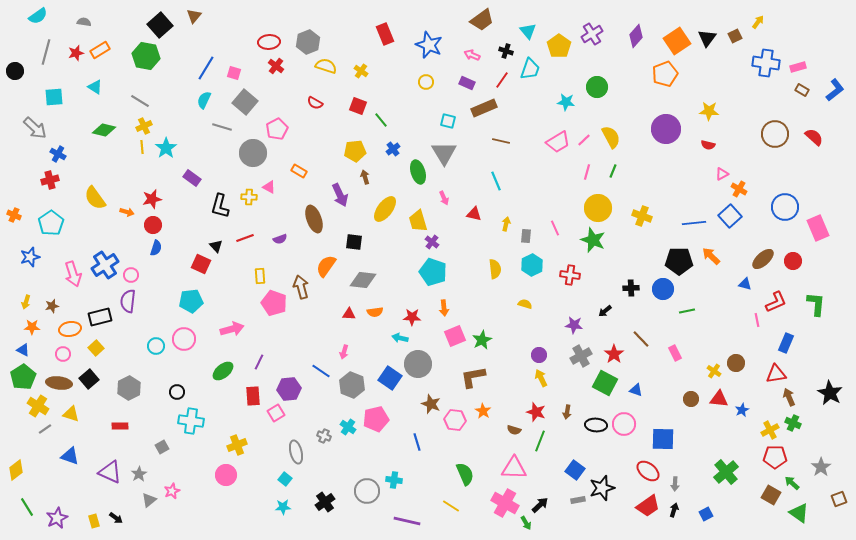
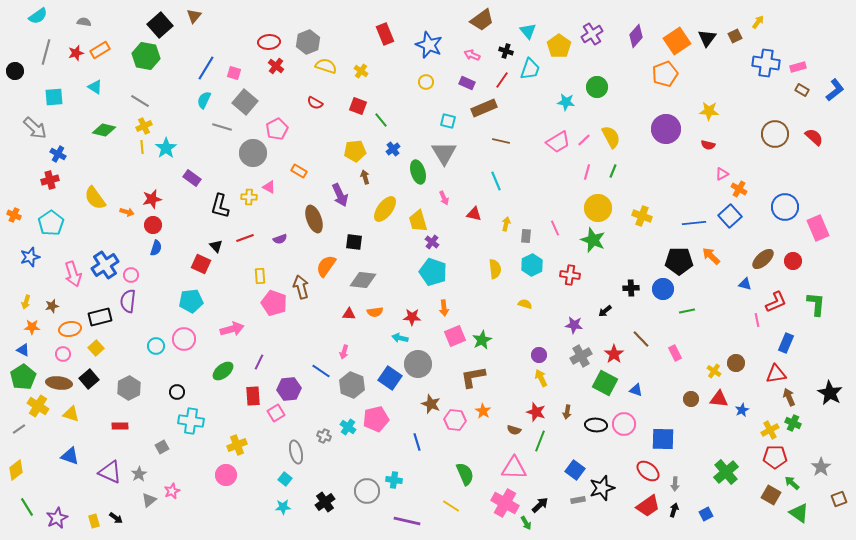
gray line at (45, 429): moved 26 px left
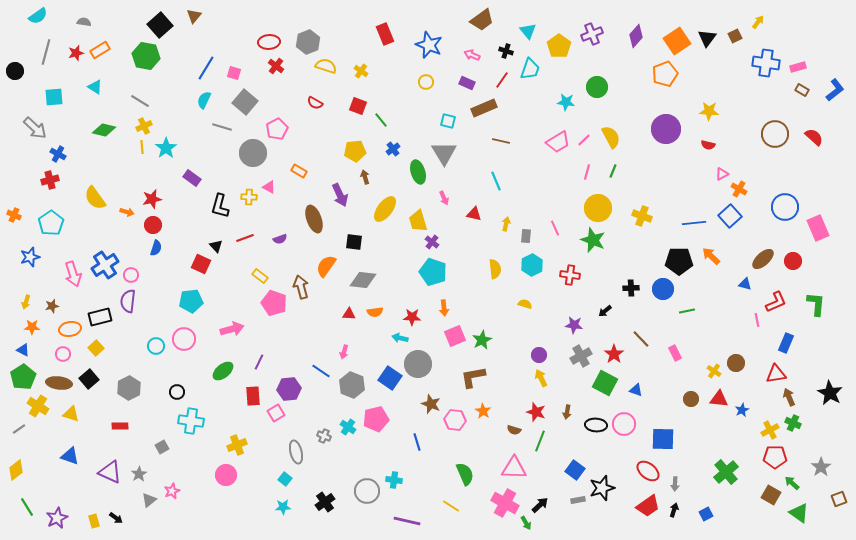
purple cross at (592, 34): rotated 10 degrees clockwise
yellow rectangle at (260, 276): rotated 49 degrees counterclockwise
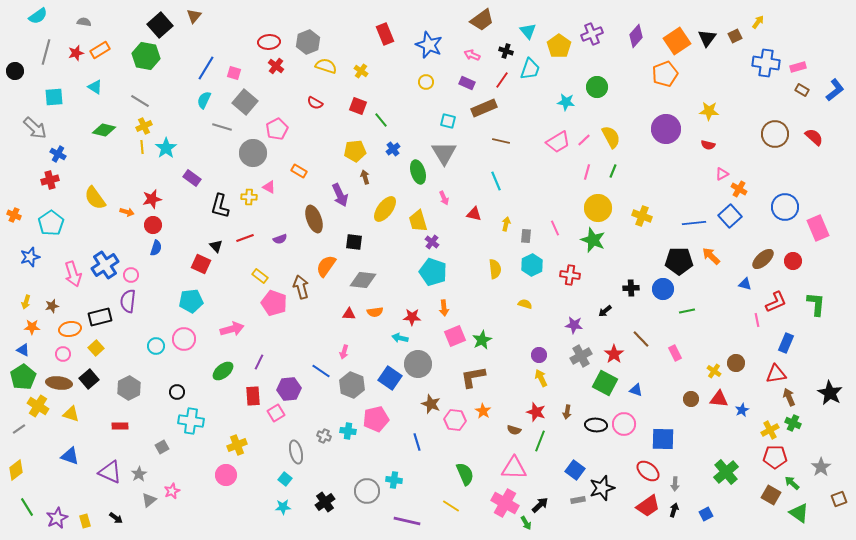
cyan cross at (348, 427): moved 4 px down; rotated 28 degrees counterclockwise
yellow rectangle at (94, 521): moved 9 px left
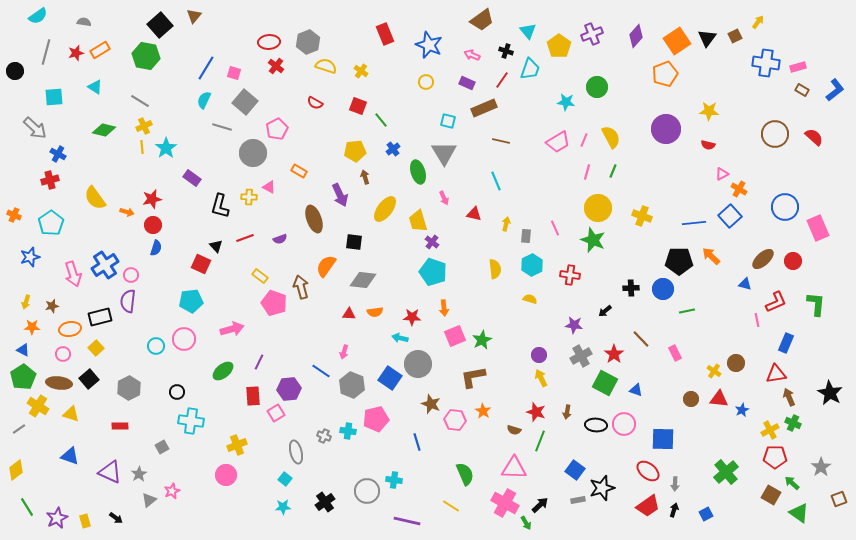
pink line at (584, 140): rotated 24 degrees counterclockwise
yellow semicircle at (525, 304): moved 5 px right, 5 px up
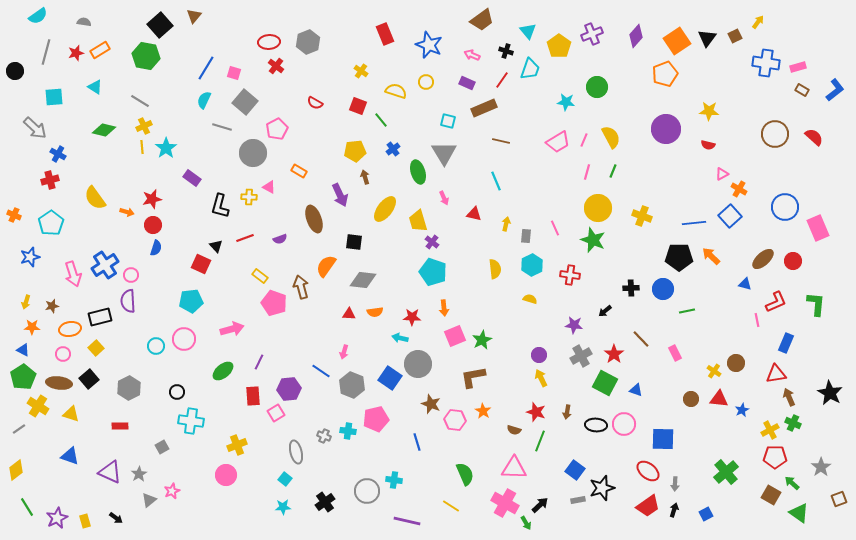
yellow semicircle at (326, 66): moved 70 px right, 25 px down
black pentagon at (679, 261): moved 4 px up
purple semicircle at (128, 301): rotated 10 degrees counterclockwise
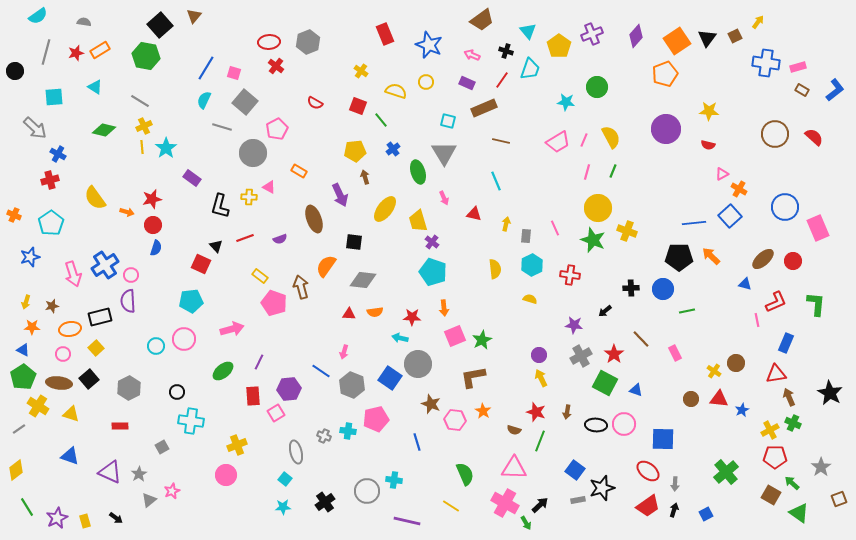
yellow cross at (642, 216): moved 15 px left, 15 px down
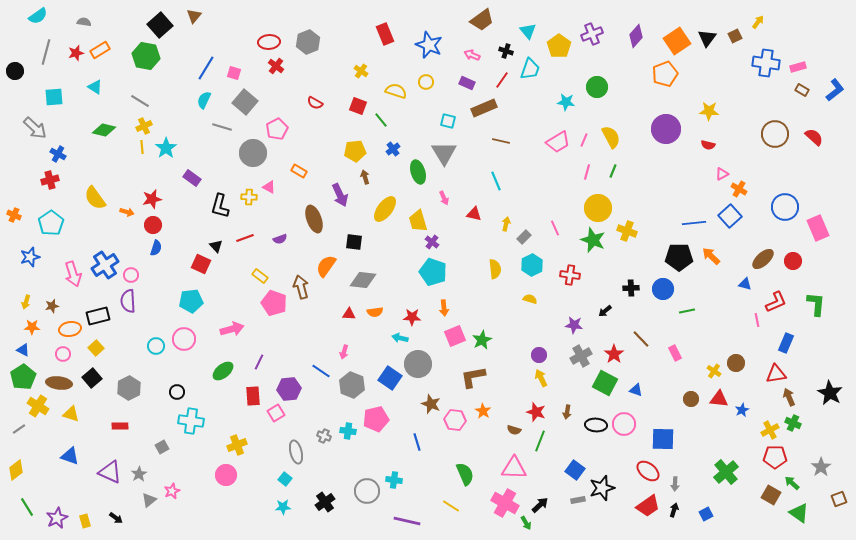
gray rectangle at (526, 236): moved 2 px left, 1 px down; rotated 40 degrees clockwise
black rectangle at (100, 317): moved 2 px left, 1 px up
black square at (89, 379): moved 3 px right, 1 px up
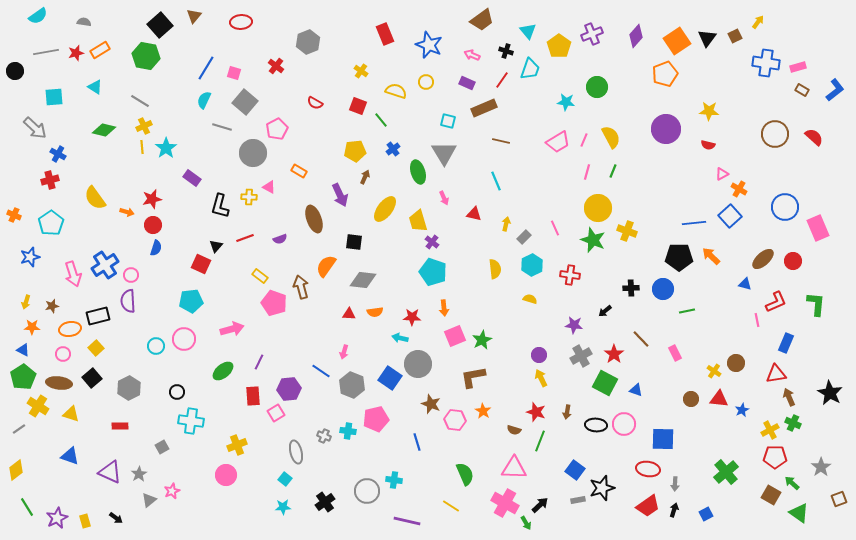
red ellipse at (269, 42): moved 28 px left, 20 px up
gray line at (46, 52): rotated 65 degrees clockwise
brown arrow at (365, 177): rotated 40 degrees clockwise
black triangle at (216, 246): rotated 24 degrees clockwise
red ellipse at (648, 471): moved 2 px up; rotated 30 degrees counterclockwise
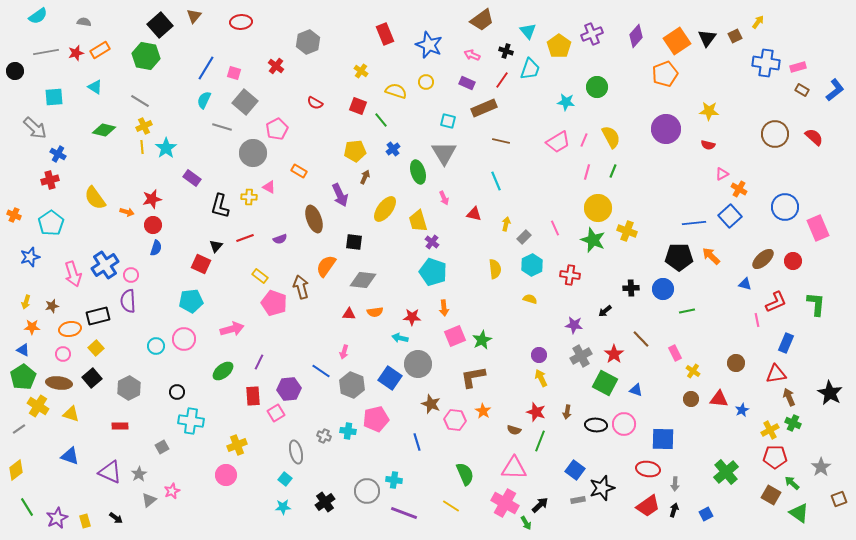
yellow cross at (714, 371): moved 21 px left
purple line at (407, 521): moved 3 px left, 8 px up; rotated 8 degrees clockwise
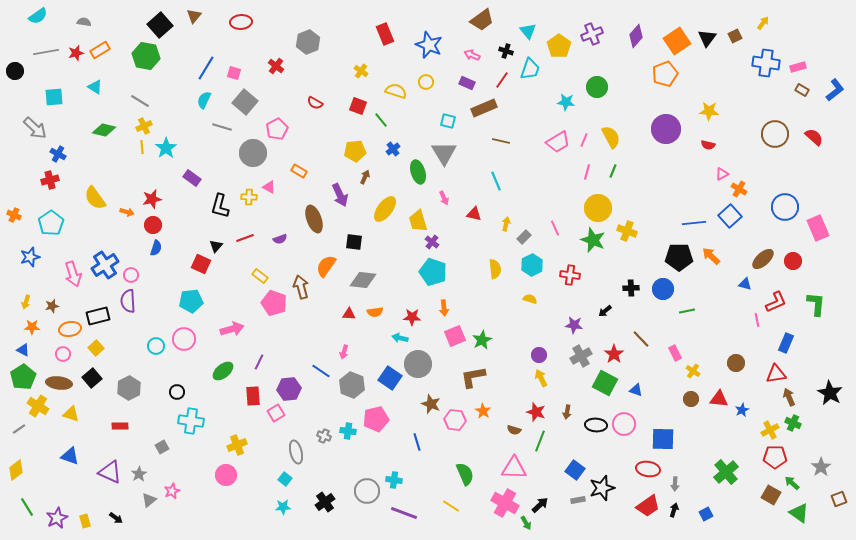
yellow arrow at (758, 22): moved 5 px right, 1 px down
